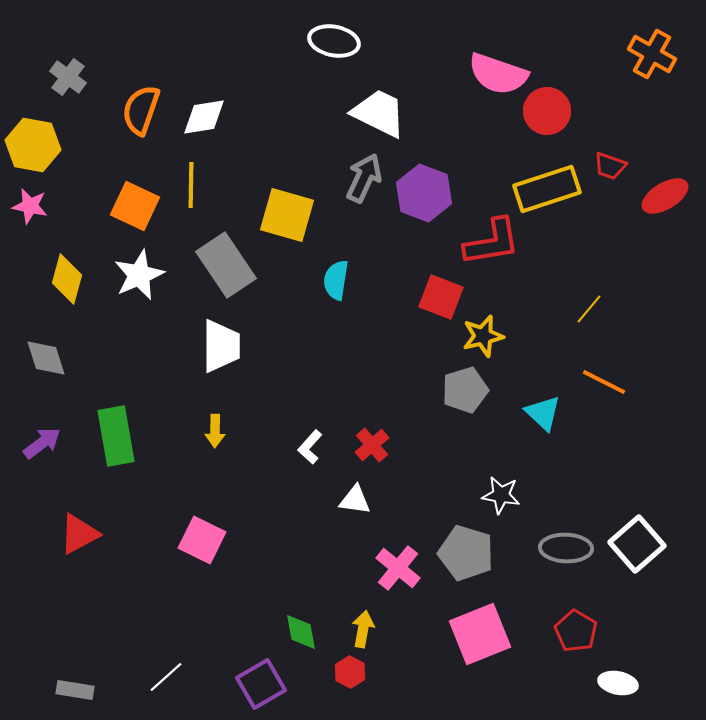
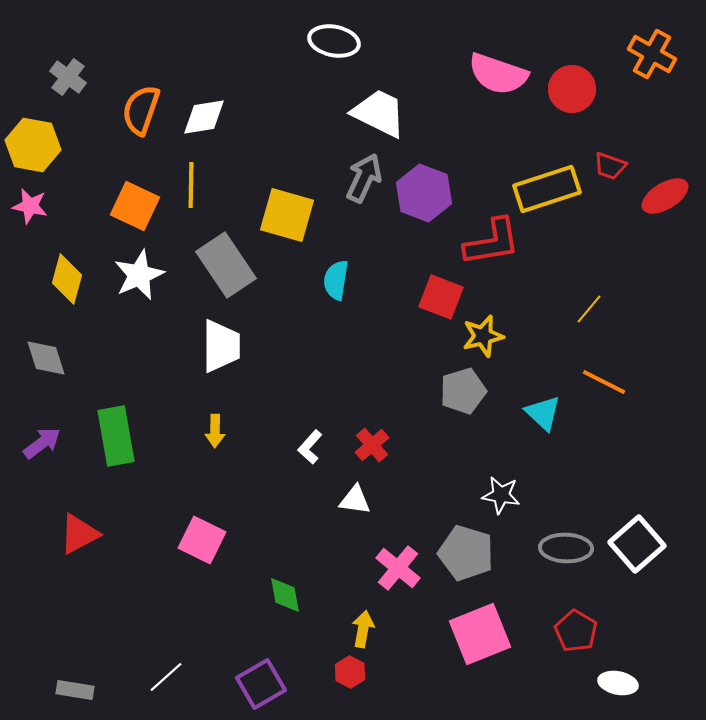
red circle at (547, 111): moved 25 px right, 22 px up
gray pentagon at (465, 390): moved 2 px left, 1 px down
green diamond at (301, 632): moved 16 px left, 37 px up
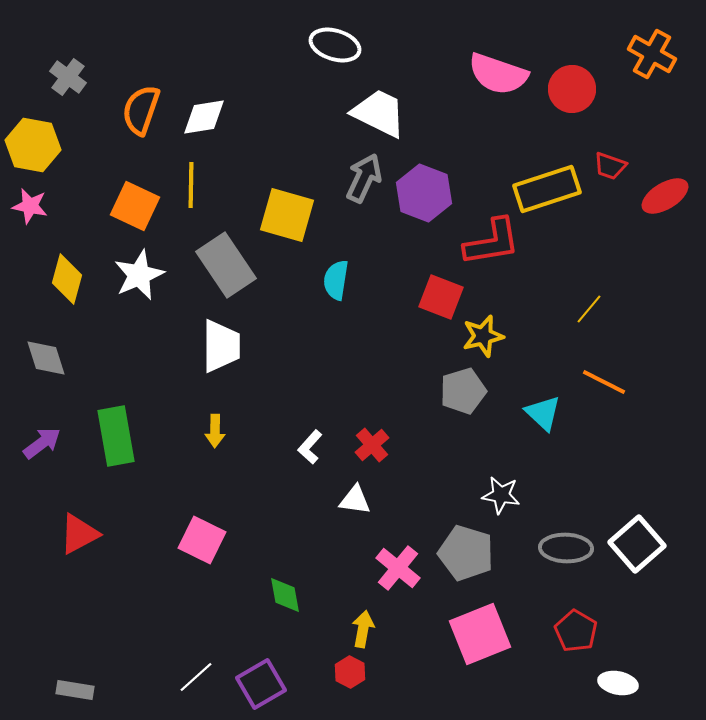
white ellipse at (334, 41): moved 1 px right, 4 px down; rotated 6 degrees clockwise
white line at (166, 677): moved 30 px right
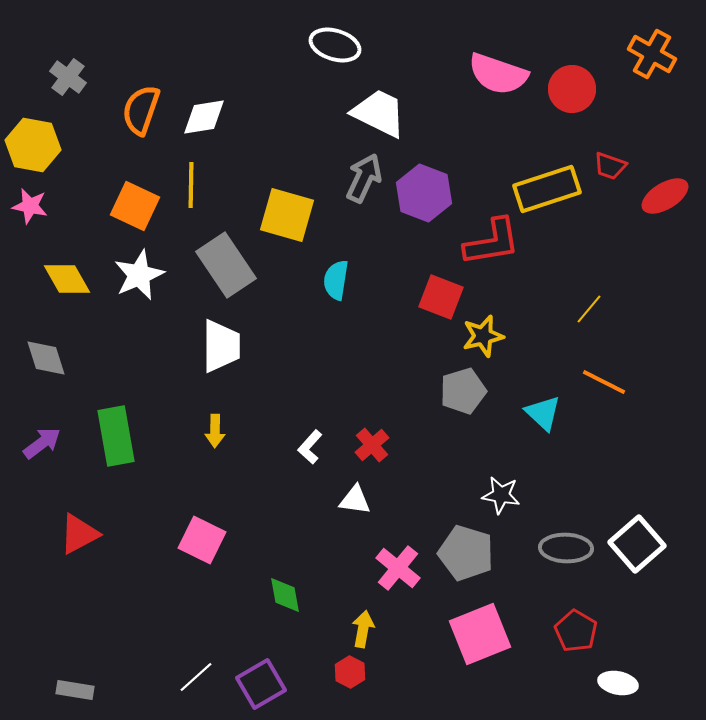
yellow diamond at (67, 279): rotated 45 degrees counterclockwise
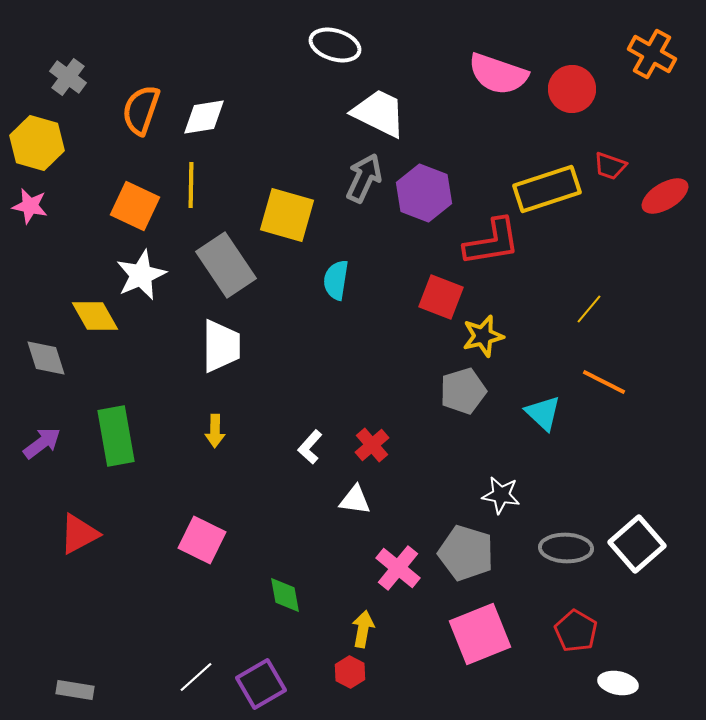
yellow hexagon at (33, 145): moved 4 px right, 2 px up; rotated 6 degrees clockwise
white star at (139, 275): moved 2 px right
yellow diamond at (67, 279): moved 28 px right, 37 px down
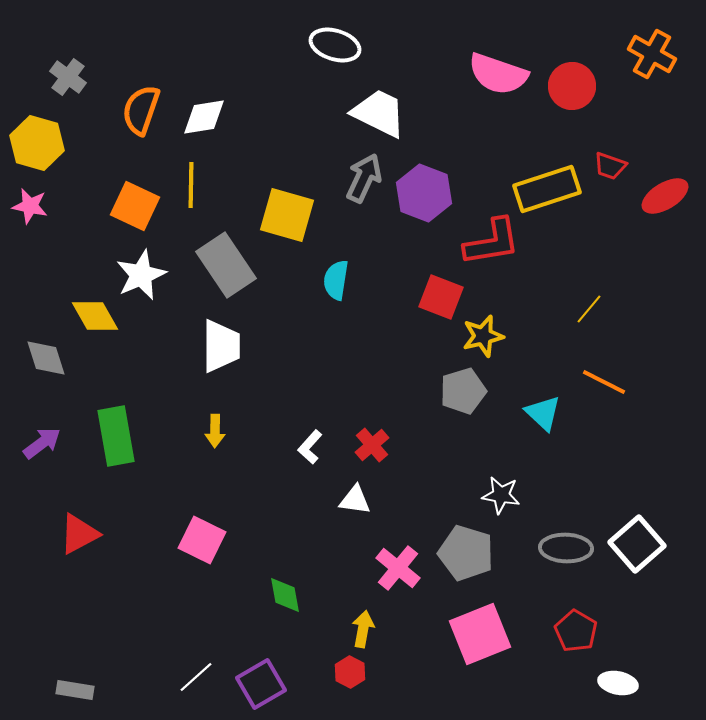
red circle at (572, 89): moved 3 px up
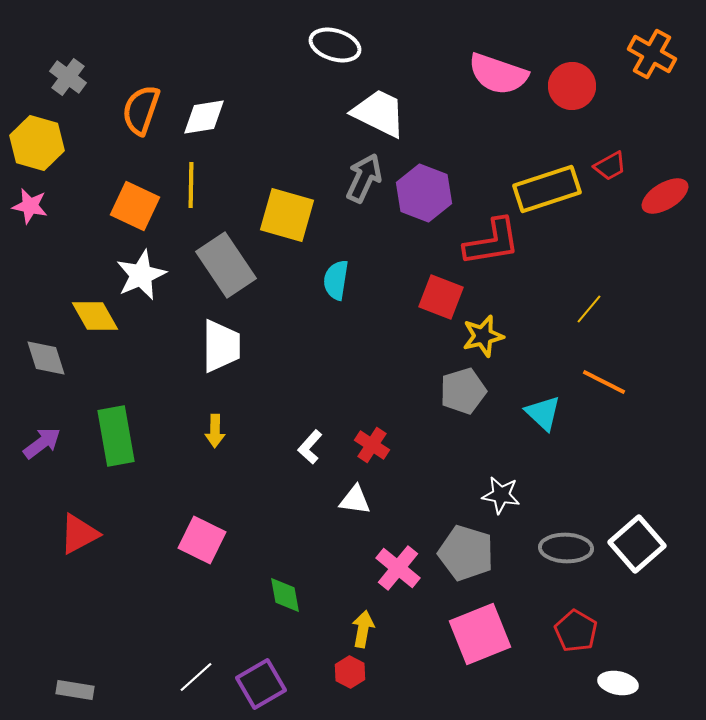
red trapezoid at (610, 166): rotated 48 degrees counterclockwise
red cross at (372, 445): rotated 16 degrees counterclockwise
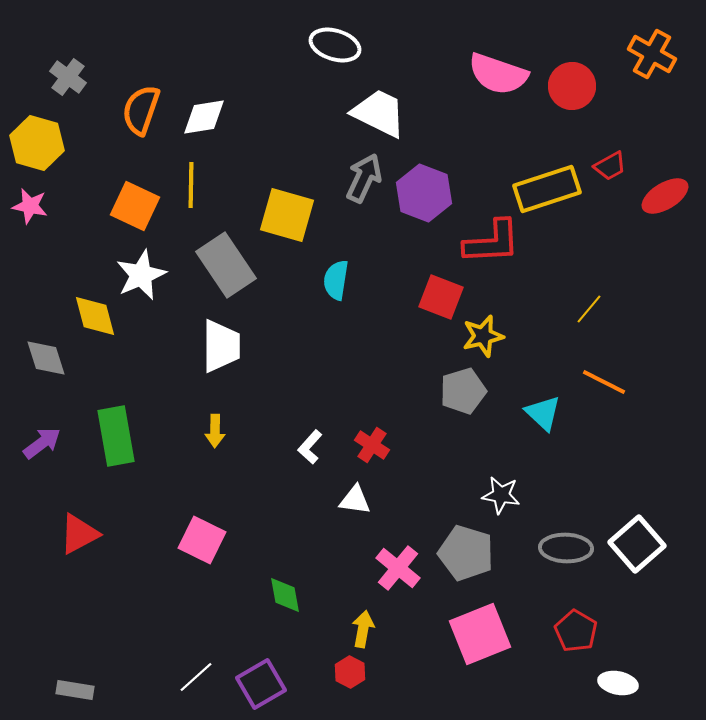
red L-shape at (492, 242): rotated 6 degrees clockwise
yellow diamond at (95, 316): rotated 15 degrees clockwise
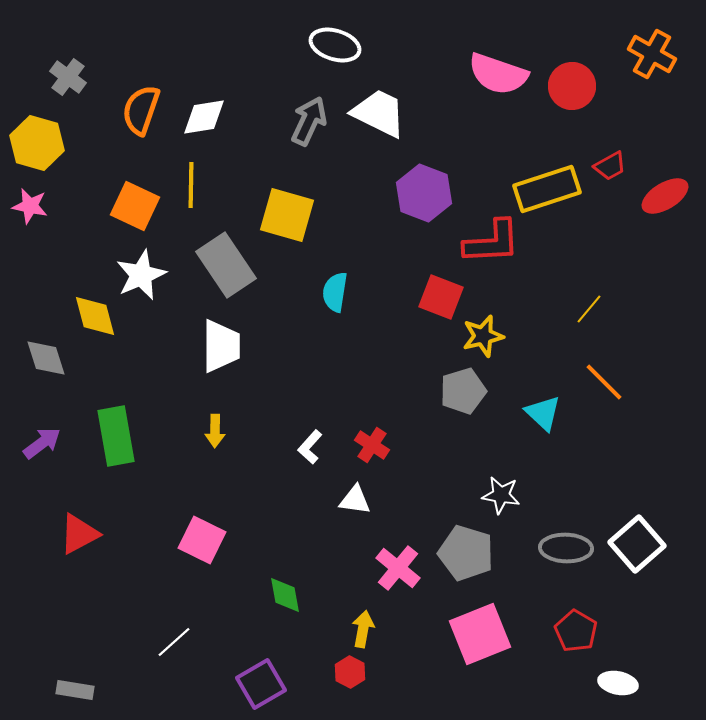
gray arrow at (364, 178): moved 55 px left, 57 px up
cyan semicircle at (336, 280): moved 1 px left, 12 px down
orange line at (604, 382): rotated 18 degrees clockwise
white line at (196, 677): moved 22 px left, 35 px up
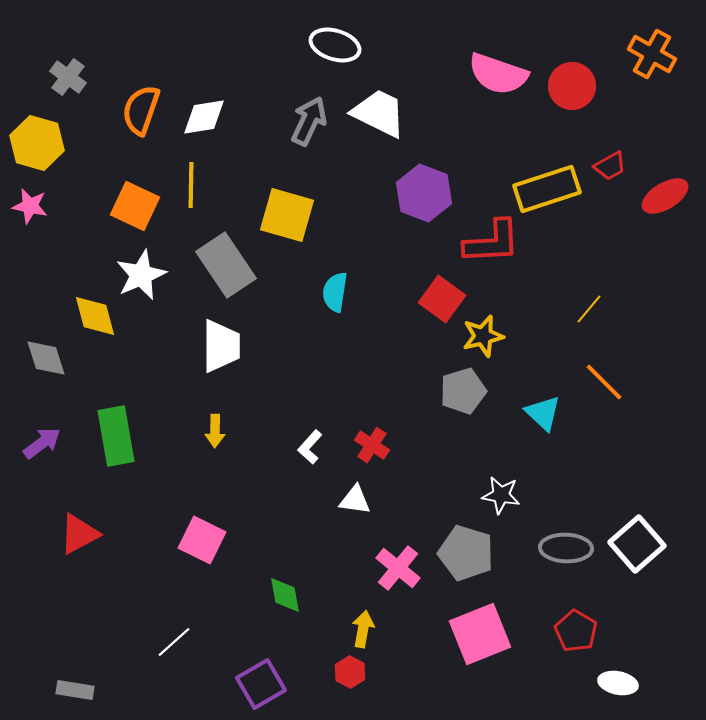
red square at (441, 297): moved 1 px right, 2 px down; rotated 15 degrees clockwise
